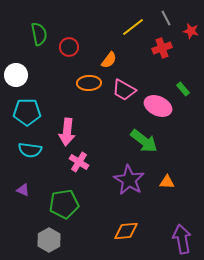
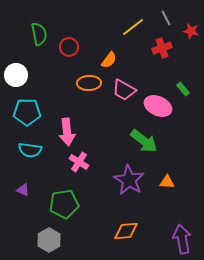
pink arrow: rotated 12 degrees counterclockwise
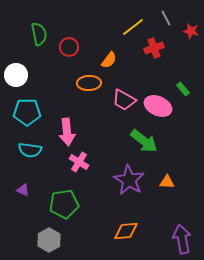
red cross: moved 8 px left
pink trapezoid: moved 10 px down
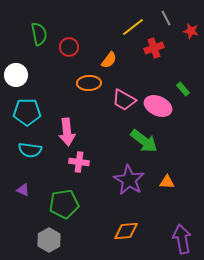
pink cross: rotated 24 degrees counterclockwise
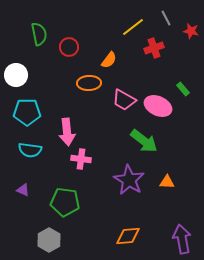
pink cross: moved 2 px right, 3 px up
green pentagon: moved 1 px right, 2 px up; rotated 16 degrees clockwise
orange diamond: moved 2 px right, 5 px down
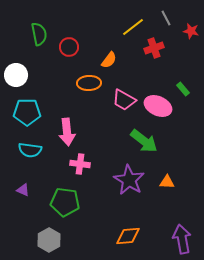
pink cross: moved 1 px left, 5 px down
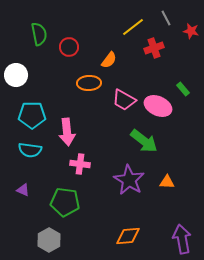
cyan pentagon: moved 5 px right, 3 px down
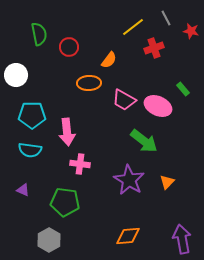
orange triangle: rotated 49 degrees counterclockwise
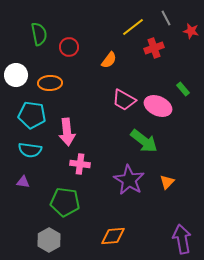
orange ellipse: moved 39 px left
cyan pentagon: rotated 8 degrees clockwise
purple triangle: moved 8 px up; rotated 16 degrees counterclockwise
orange diamond: moved 15 px left
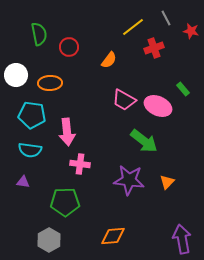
purple star: rotated 24 degrees counterclockwise
green pentagon: rotated 8 degrees counterclockwise
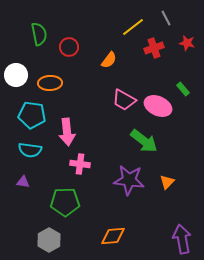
red star: moved 4 px left, 12 px down
